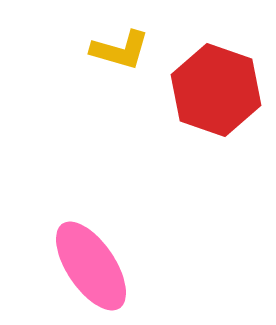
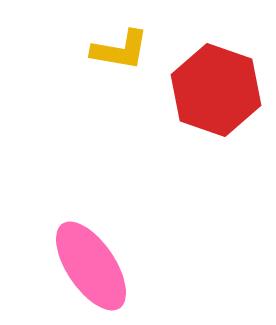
yellow L-shape: rotated 6 degrees counterclockwise
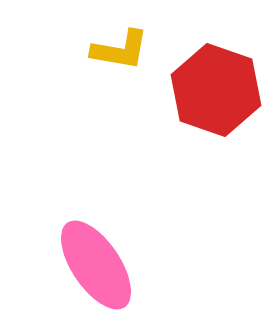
pink ellipse: moved 5 px right, 1 px up
